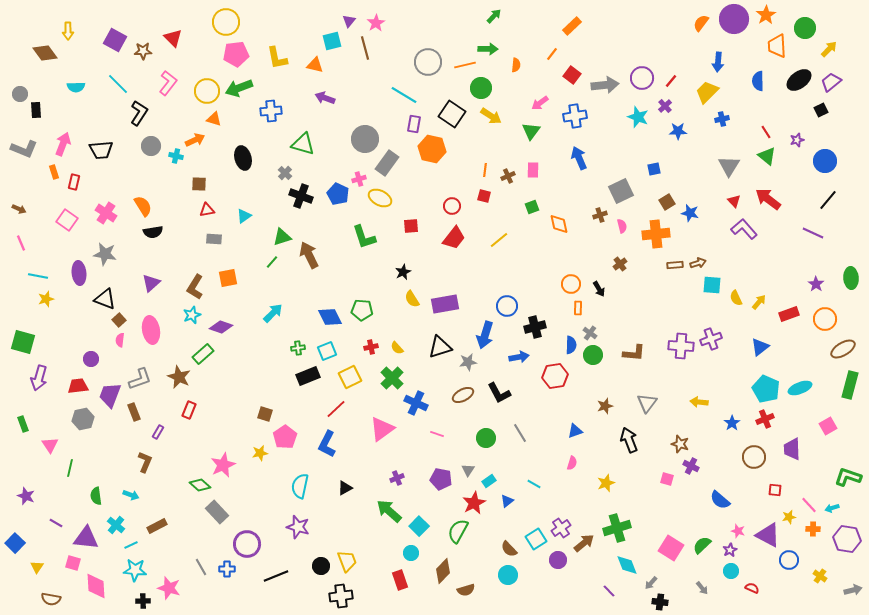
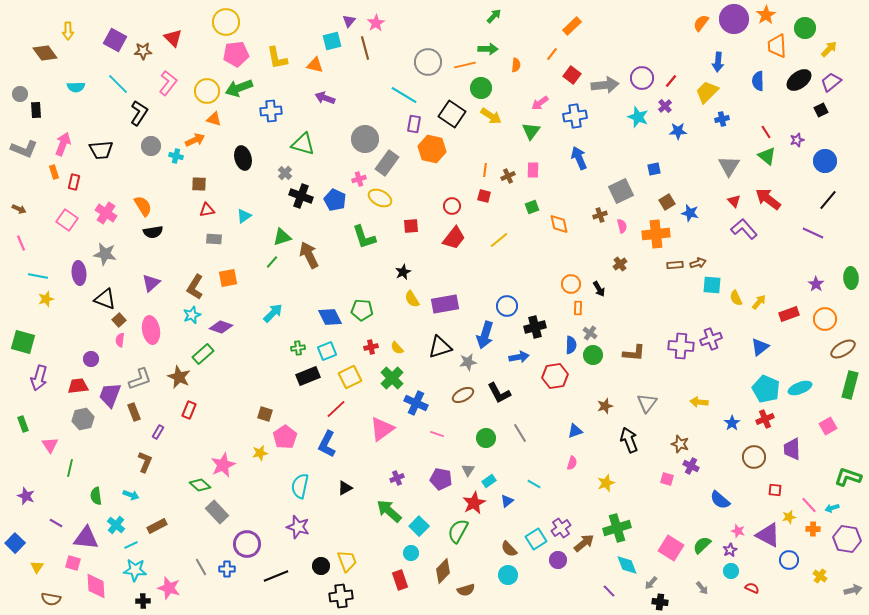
blue pentagon at (338, 194): moved 3 px left, 6 px down
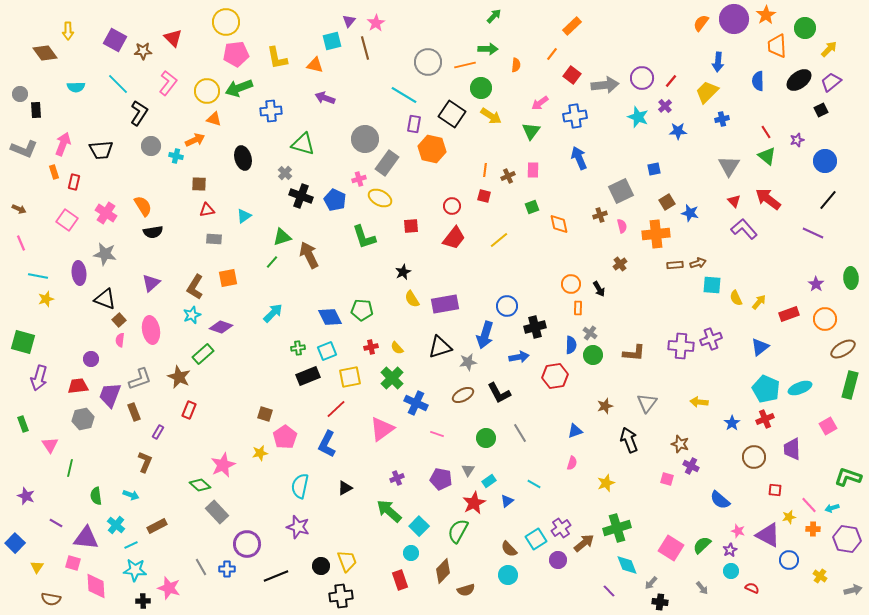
yellow square at (350, 377): rotated 15 degrees clockwise
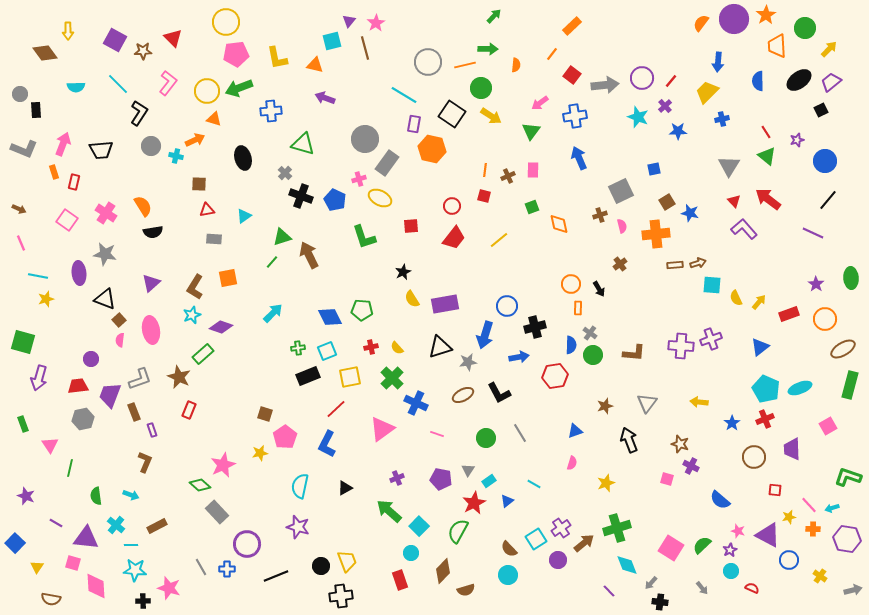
purple rectangle at (158, 432): moved 6 px left, 2 px up; rotated 48 degrees counterclockwise
cyan line at (131, 545): rotated 24 degrees clockwise
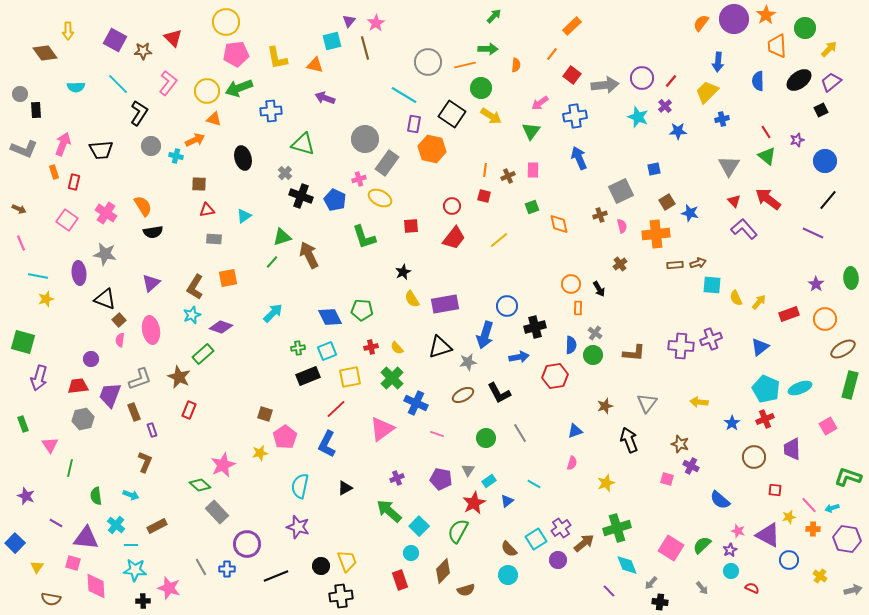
gray cross at (590, 333): moved 5 px right
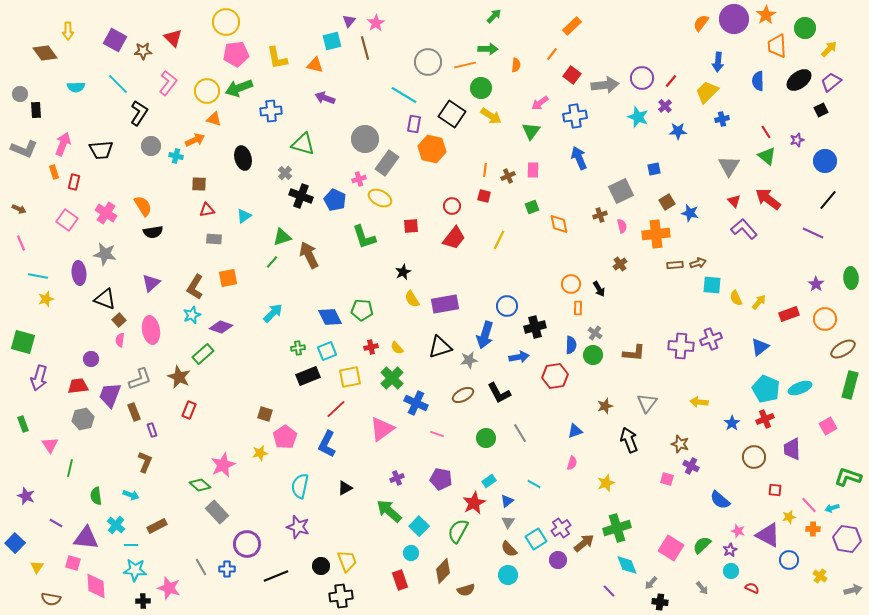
yellow line at (499, 240): rotated 24 degrees counterclockwise
gray star at (468, 362): moved 1 px right, 2 px up
gray triangle at (468, 470): moved 40 px right, 52 px down
